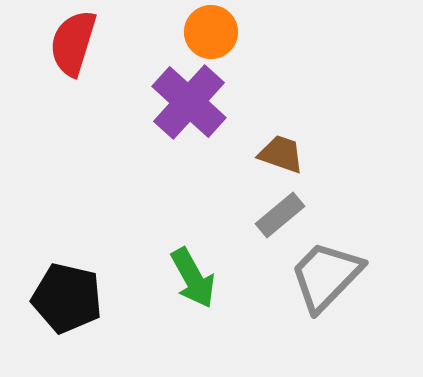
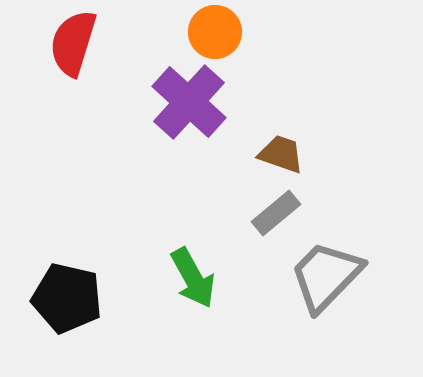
orange circle: moved 4 px right
gray rectangle: moved 4 px left, 2 px up
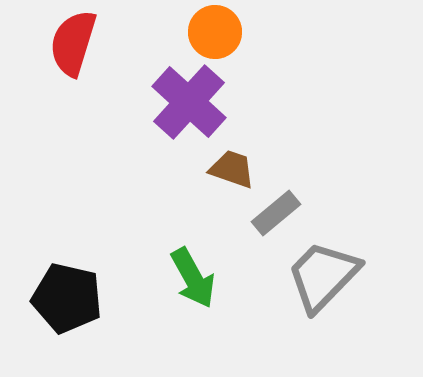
brown trapezoid: moved 49 px left, 15 px down
gray trapezoid: moved 3 px left
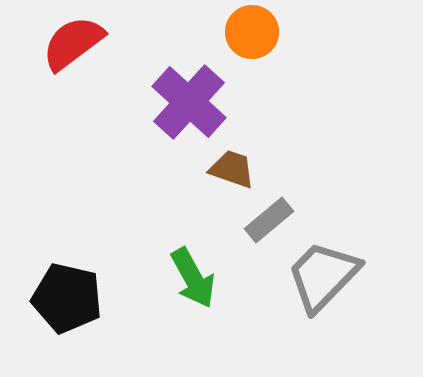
orange circle: moved 37 px right
red semicircle: rotated 36 degrees clockwise
gray rectangle: moved 7 px left, 7 px down
